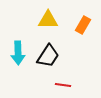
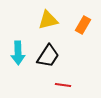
yellow triangle: rotated 15 degrees counterclockwise
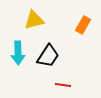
yellow triangle: moved 14 px left
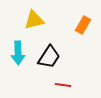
black trapezoid: moved 1 px right, 1 px down
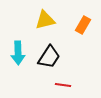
yellow triangle: moved 11 px right
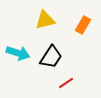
cyan arrow: rotated 70 degrees counterclockwise
black trapezoid: moved 2 px right
red line: moved 3 px right, 2 px up; rotated 42 degrees counterclockwise
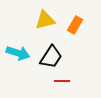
orange rectangle: moved 8 px left
red line: moved 4 px left, 2 px up; rotated 35 degrees clockwise
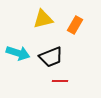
yellow triangle: moved 2 px left, 1 px up
black trapezoid: rotated 35 degrees clockwise
red line: moved 2 px left
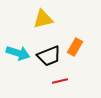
orange rectangle: moved 22 px down
black trapezoid: moved 2 px left, 1 px up
red line: rotated 14 degrees counterclockwise
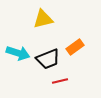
orange rectangle: rotated 24 degrees clockwise
black trapezoid: moved 1 px left, 3 px down
